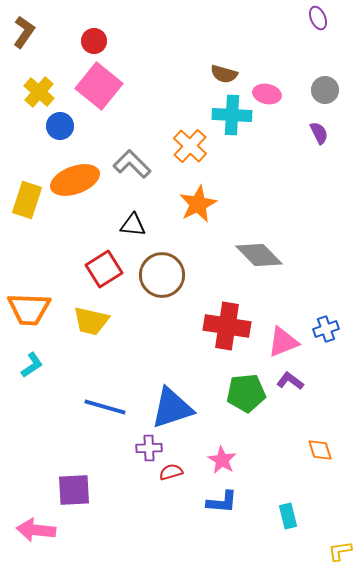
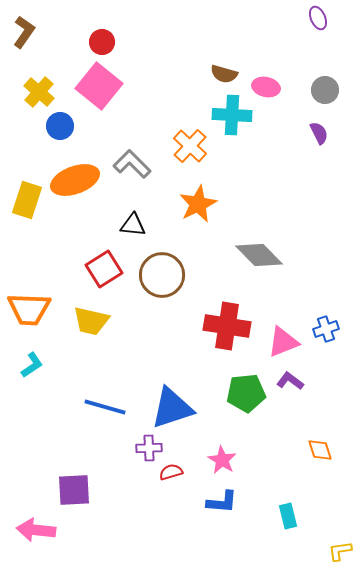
red circle: moved 8 px right, 1 px down
pink ellipse: moved 1 px left, 7 px up
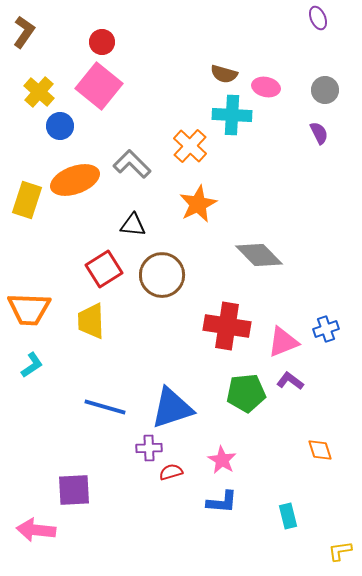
yellow trapezoid: rotated 75 degrees clockwise
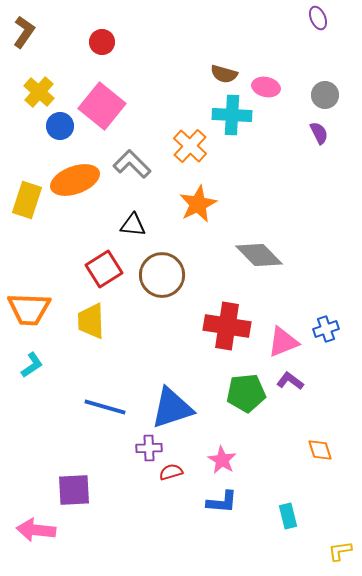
pink square: moved 3 px right, 20 px down
gray circle: moved 5 px down
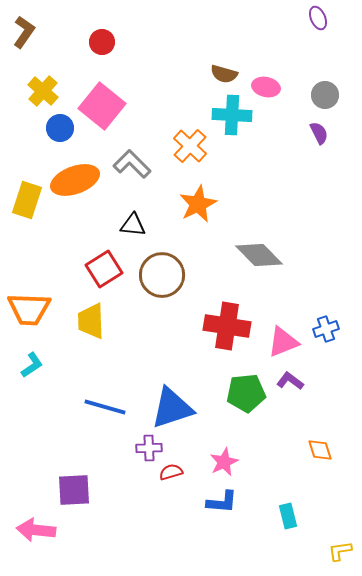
yellow cross: moved 4 px right, 1 px up
blue circle: moved 2 px down
pink star: moved 2 px right, 2 px down; rotated 16 degrees clockwise
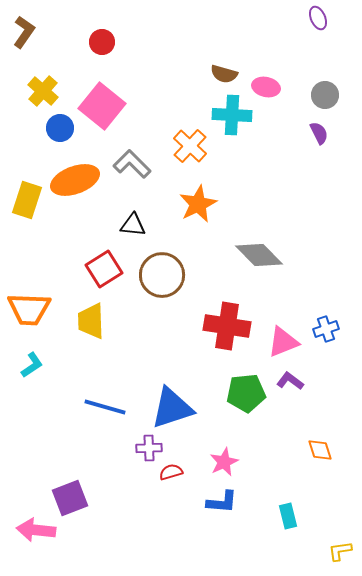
purple square: moved 4 px left, 8 px down; rotated 18 degrees counterclockwise
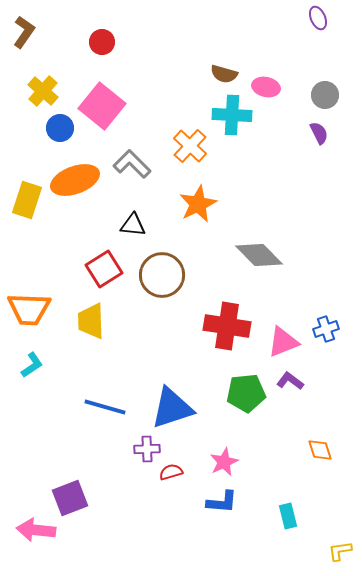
purple cross: moved 2 px left, 1 px down
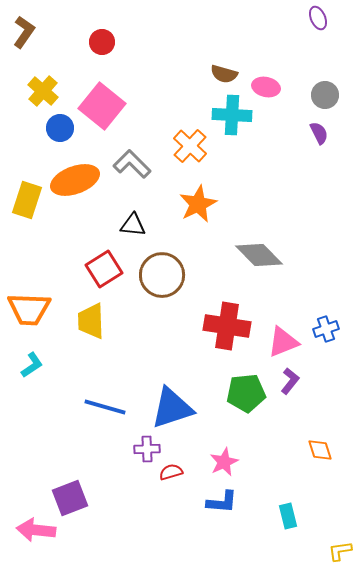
purple L-shape: rotated 92 degrees clockwise
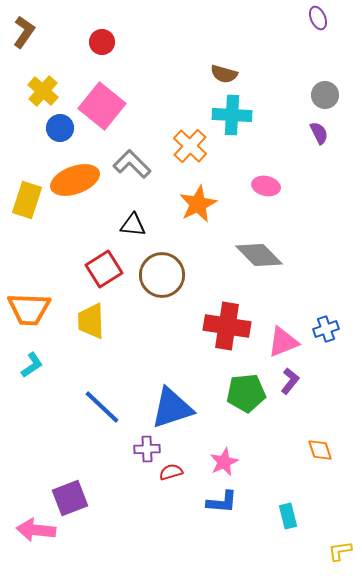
pink ellipse: moved 99 px down
blue line: moved 3 px left; rotated 27 degrees clockwise
